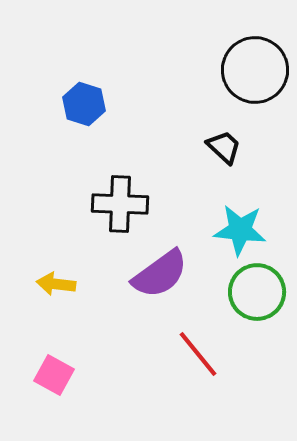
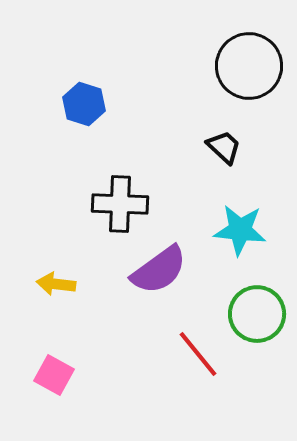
black circle: moved 6 px left, 4 px up
purple semicircle: moved 1 px left, 4 px up
green circle: moved 22 px down
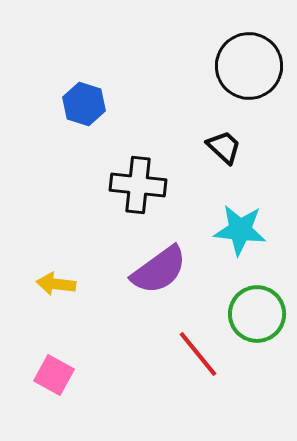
black cross: moved 18 px right, 19 px up; rotated 4 degrees clockwise
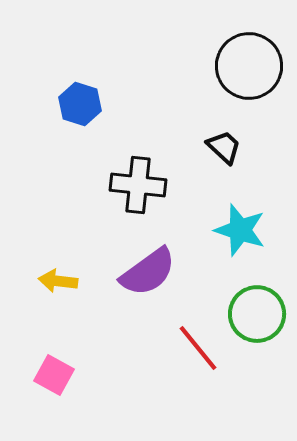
blue hexagon: moved 4 px left
cyan star: rotated 12 degrees clockwise
purple semicircle: moved 11 px left, 2 px down
yellow arrow: moved 2 px right, 3 px up
red line: moved 6 px up
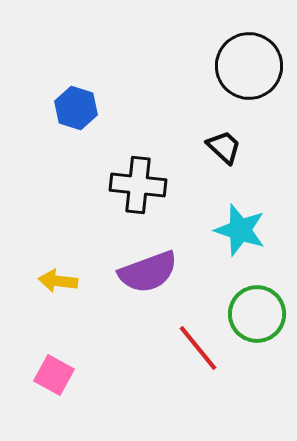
blue hexagon: moved 4 px left, 4 px down
purple semicircle: rotated 16 degrees clockwise
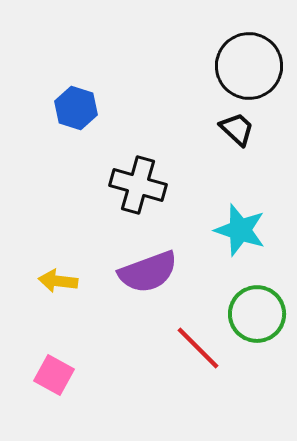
black trapezoid: moved 13 px right, 18 px up
black cross: rotated 10 degrees clockwise
red line: rotated 6 degrees counterclockwise
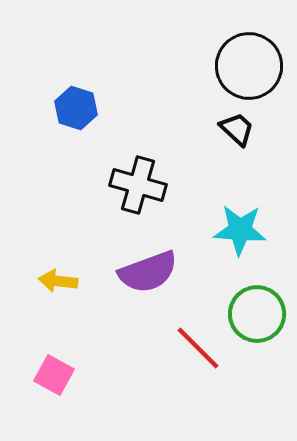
cyan star: rotated 14 degrees counterclockwise
